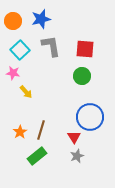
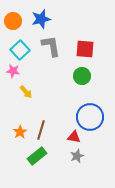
pink star: moved 2 px up
red triangle: rotated 48 degrees counterclockwise
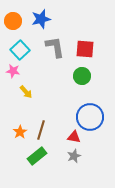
gray L-shape: moved 4 px right, 1 px down
gray star: moved 3 px left
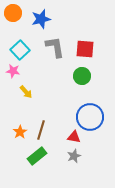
orange circle: moved 8 px up
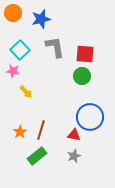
red square: moved 5 px down
red triangle: moved 2 px up
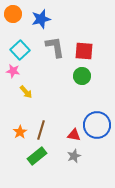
orange circle: moved 1 px down
red square: moved 1 px left, 3 px up
blue circle: moved 7 px right, 8 px down
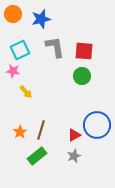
cyan square: rotated 18 degrees clockwise
red triangle: rotated 40 degrees counterclockwise
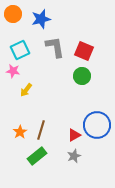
red square: rotated 18 degrees clockwise
yellow arrow: moved 2 px up; rotated 80 degrees clockwise
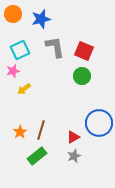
pink star: rotated 24 degrees counterclockwise
yellow arrow: moved 2 px left, 1 px up; rotated 16 degrees clockwise
blue circle: moved 2 px right, 2 px up
red triangle: moved 1 px left, 2 px down
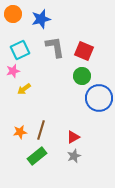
blue circle: moved 25 px up
orange star: rotated 24 degrees clockwise
